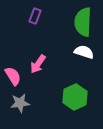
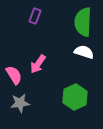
pink semicircle: moved 1 px right, 1 px up
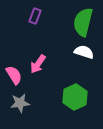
green semicircle: rotated 12 degrees clockwise
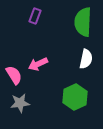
green semicircle: rotated 12 degrees counterclockwise
white semicircle: moved 2 px right, 7 px down; rotated 84 degrees clockwise
pink arrow: rotated 30 degrees clockwise
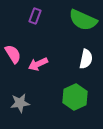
green semicircle: moved 2 px up; rotated 68 degrees counterclockwise
pink semicircle: moved 1 px left, 21 px up
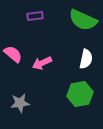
purple rectangle: rotated 63 degrees clockwise
pink semicircle: rotated 18 degrees counterclockwise
pink arrow: moved 4 px right, 1 px up
green hexagon: moved 5 px right, 3 px up; rotated 15 degrees clockwise
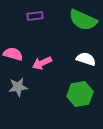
pink semicircle: rotated 24 degrees counterclockwise
white semicircle: rotated 84 degrees counterclockwise
gray star: moved 2 px left, 16 px up
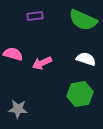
gray star: moved 22 px down; rotated 12 degrees clockwise
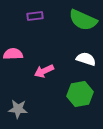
pink semicircle: rotated 18 degrees counterclockwise
pink arrow: moved 2 px right, 8 px down
